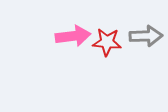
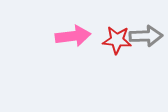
red star: moved 10 px right, 2 px up
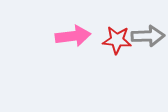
gray arrow: moved 2 px right
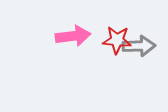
gray arrow: moved 9 px left, 10 px down
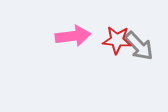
gray arrow: rotated 48 degrees clockwise
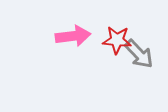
gray arrow: moved 8 px down
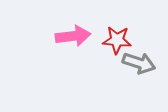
gray arrow: moved 9 px down; rotated 28 degrees counterclockwise
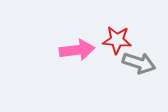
pink arrow: moved 4 px right, 14 px down
